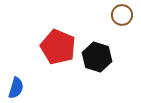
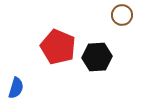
black hexagon: rotated 20 degrees counterclockwise
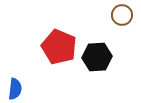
red pentagon: moved 1 px right
blue semicircle: moved 1 px left, 1 px down; rotated 10 degrees counterclockwise
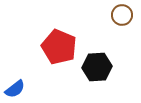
black hexagon: moved 10 px down
blue semicircle: rotated 45 degrees clockwise
